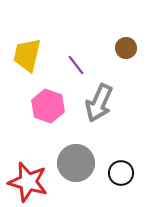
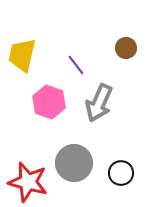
yellow trapezoid: moved 5 px left
pink hexagon: moved 1 px right, 4 px up
gray circle: moved 2 px left
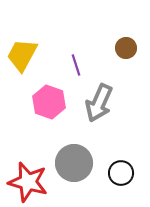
yellow trapezoid: rotated 15 degrees clockwise
purple line: rotated 20 degrees clockwise
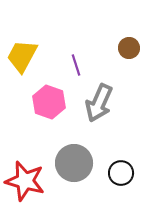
brown circle: moved 3 px right
yellow trapezoid: moved 1 px down
red star: moved 3 px left, 1 px up
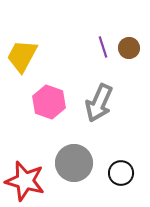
purple line: moved 27 px right, 18 px up
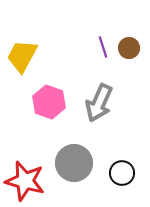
black circle: moved 1 px right
